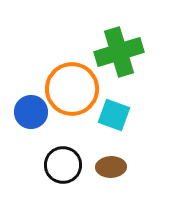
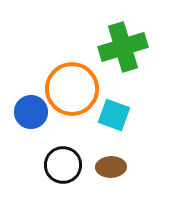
green cross: moved 4 px right, 5 px up
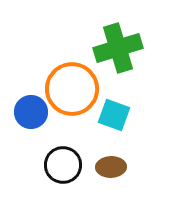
green cross: moved 5 px left, 1 px down
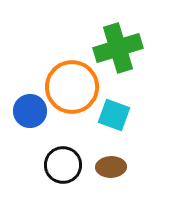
orange circle: moved 2 px up
blue circle: moved 1 px left, 1 px up
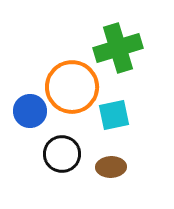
cyan square: rotated 32 degrees counterclockwise
black circle: moved 1 px left, 11 px up
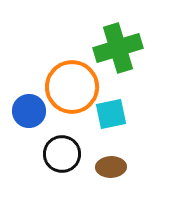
blue circle: moved 1 px left
cyan square: moved 3 px left, 1 px up
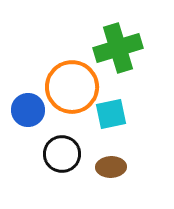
blue circle: moved 1 px left, 1 px up
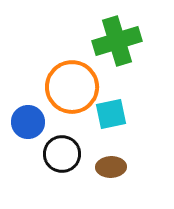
green cross: moved 1 px left, 7 px up
blue circle: moved 12 px down
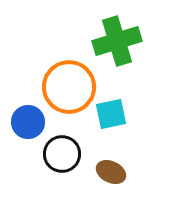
orange circle: moved 3 px left
brown ellipse: moved 5 px down; rotated 28 degrees clockwise
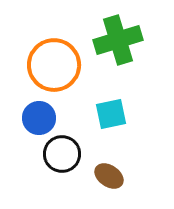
green cross: moved 1 px right, 1 px up
orange circle: moved 15 px left, 22 px up
blue circle: moved 11 px right, 4 px up
brown ellipse: moved 2 px left, 4 px down; rotated 8 degrees clockwise
